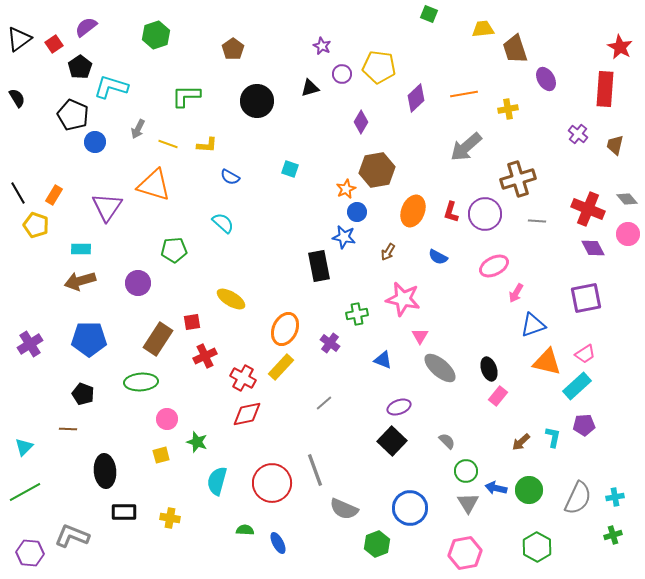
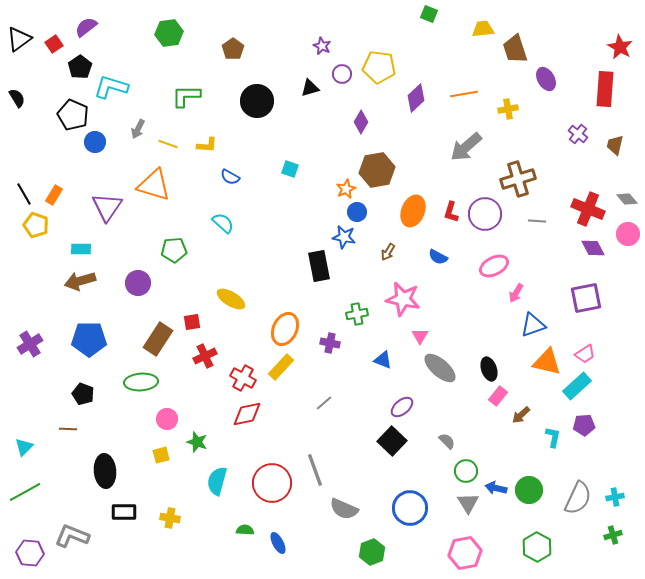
green hexagon at (156, 35): moved 13 px right, 2 px up; rotated 12 degrees clockwise
black line at (18, 193): moved 6 px right, 1 px down
purple cross at (330, 343): rotated 24 degrees counterclockwise
purple ellipse at (399, 407): moved 3 px right; rotated 20 degrees counterclockwise
brown arrow at (521, 442): moved 27 px up
green hexagon at (377, 544): moved 5 px left, 8 px down
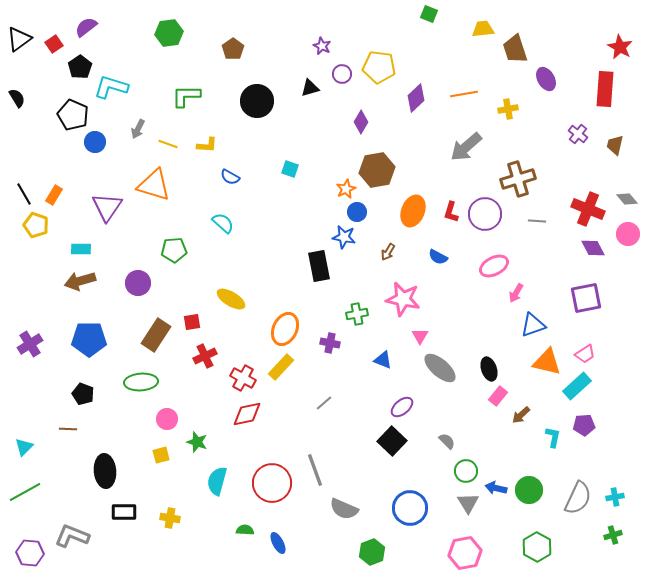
brown rectangle at (158, 339): moved 2 px left, 4 px up
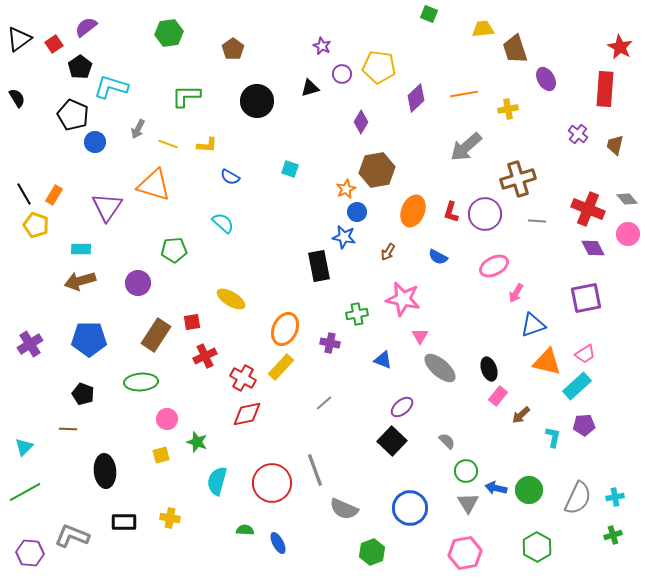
black rectangle at (124, 512): moved 10 px down
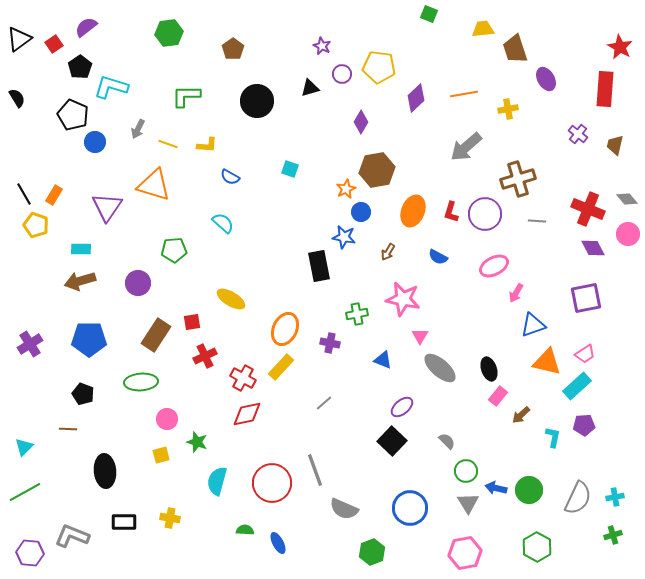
blue circle at (357, 212): moved 4 px right
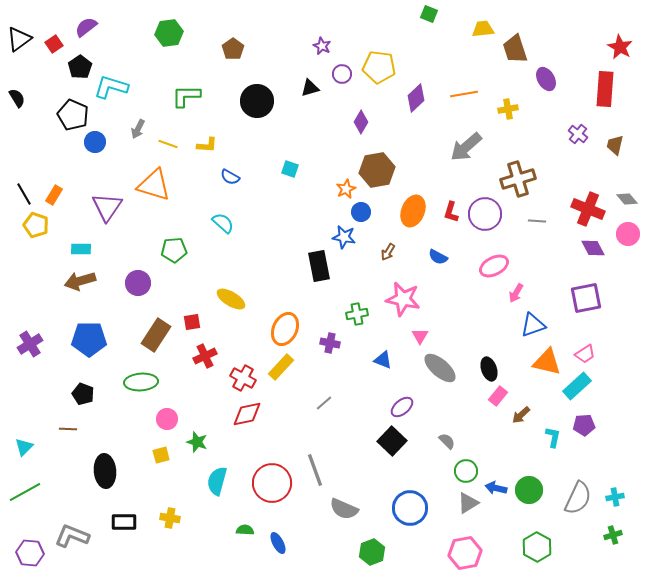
gray triangle at (468, 503): rotated 30 degrees clockwise
